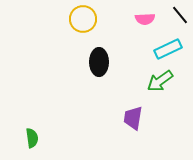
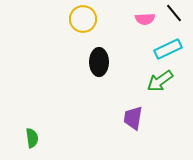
black line: moved 6 px left, 2 px up
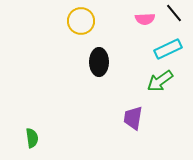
yellow circle: moved 2 px left, 2 px down
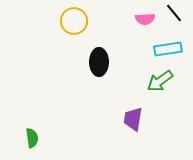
yellow circle: moved 7 px left
cyan rectangle: rotated 16 degrees clockwise
purple trapezoid: moved 1 px down
